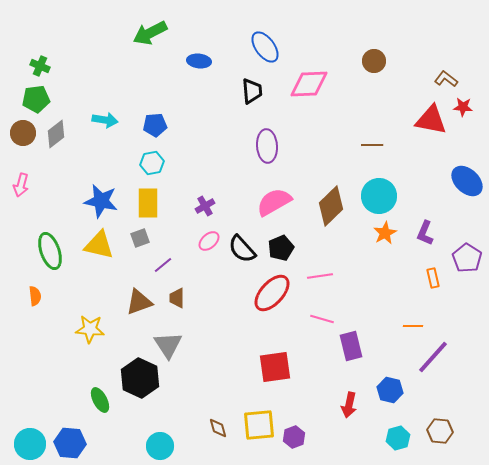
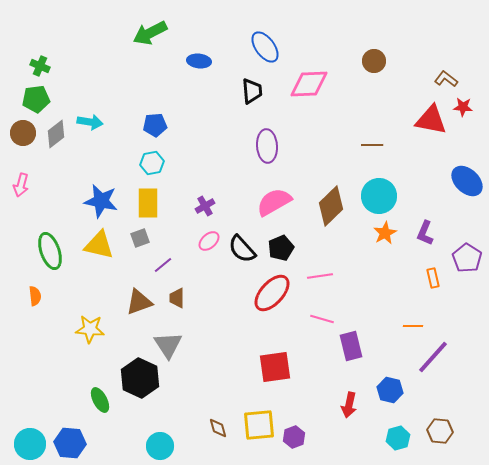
cyan arrow at (105, 120): moved 15 px left, 2 px down
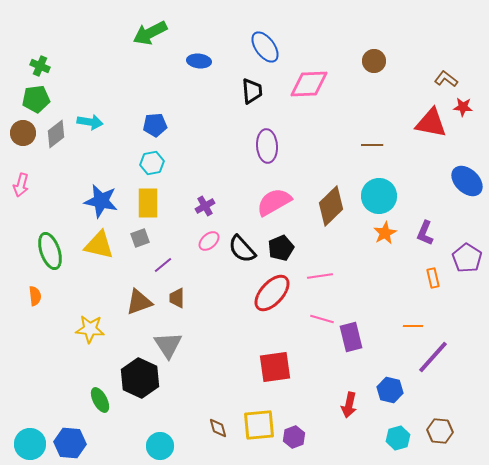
red triangle at (431, 120): moved 3 px down
purple rectangle at (351, 346): moved 9 px up
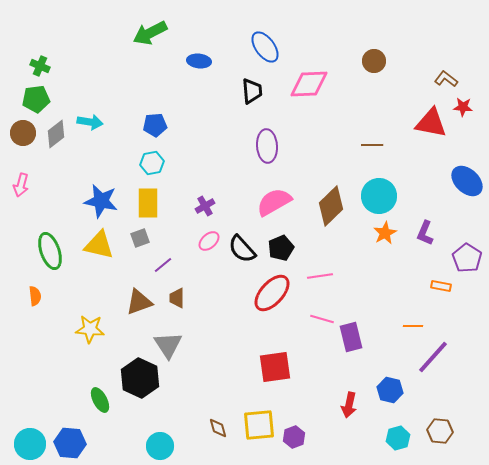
orange rectangle at (433, 278): moved 8 px right, 8 px down; rotated 66 degrees counterclockwise
